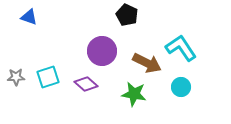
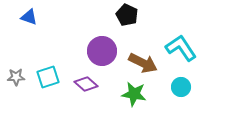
brown arrow: moved 4 px left
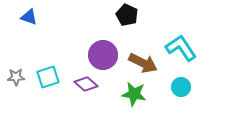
purple circle: moved 1 px right, 4 px down
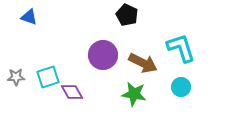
cyan L-shape: rotated 16 degrees clockwise
purple diamond: moved 14 px left, 8 px down; rotated 20 degrees clockwise
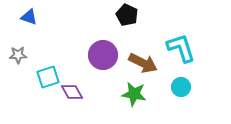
gray star: moved 2 px right, 22 px up
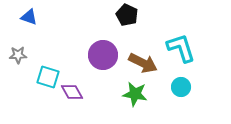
cyan square: rotated 35 degrees clockwise
green star: moved 1 px right
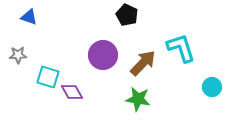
brown arrow: rotated 72 degrees counterclockwise
cyan circle: moved 31 px right
green star: moved 3 px right, 5 px down
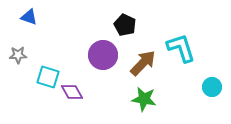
black pentagon: moved 2 px left, 10 px down
green star: moved 6 px right
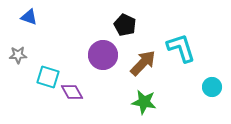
green star: moved 3 px down
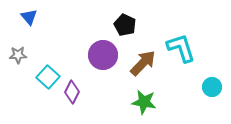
blue triangle: rotated 30 degrees clockwise
cyan square: rotated 25 degrees clockwise
purple diamond: rotated 55 degrees clockwise
